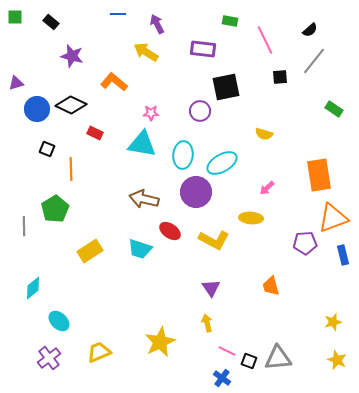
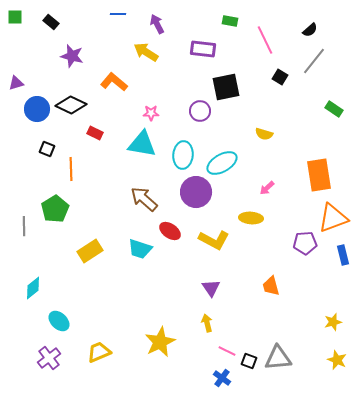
black square at (280, 77): rotated 35 degrees clockwise
brown arrow at (144, 199): rotated 28 degrees clockwise
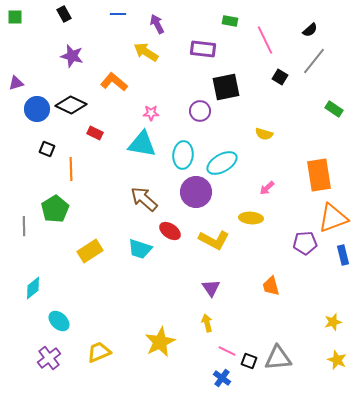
black rectangle at (51, 22): moved 13 px right, 8 px up; rotated 21 degrees clockwise
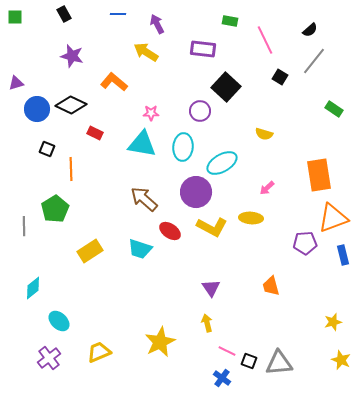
black square at (226, 87): rotated 36 degrees counterclockwise
cyan ellipse at (183, 155): moved 8 px up
yellow L-shape at (214, 240): moved 2 px left, 13 px up
gray triangle at (278, 358): moved 1 px right, 5 px down
yellow star at (337, 360): moved 4 px right
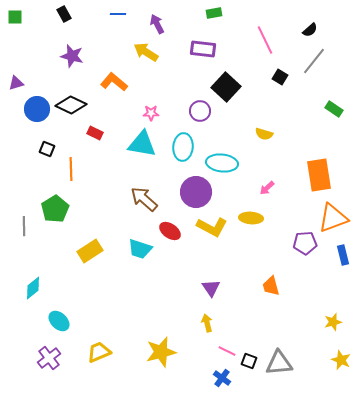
green rectangle at (230, 21): moved 16 px left, 8 px up; rotated 21 degrees counterclockwise
cyan ellipse at (222, 163): rotated 36 degrees clockwise
yellow star at (160, 342): moved 1 px right, 10 px down; rotated 12 degrees clockwise
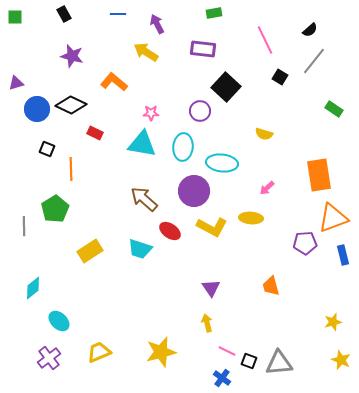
purple circle at (196, 192): moved 2 px left, 1 px up
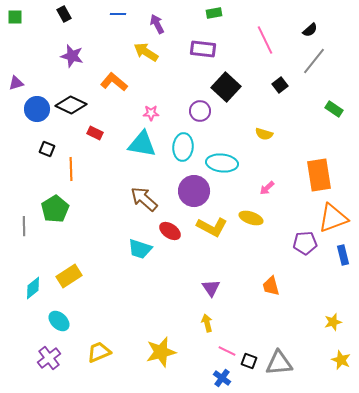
black square at (280, 77): moved 8 px down; rotated 21 degrees clockwise
yellow ellipse at (251, 218): rotated 15 degrees clockwise
yellow rectangle at (90, 251): moved 21 px left, 25 px down
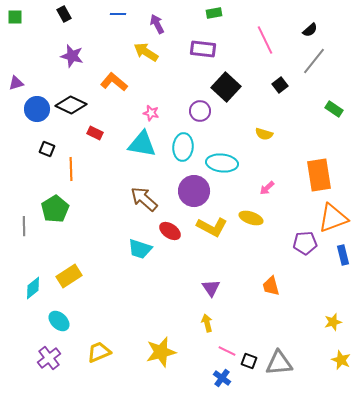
pink star at (151, 113): rotated 14 degrees clockwise
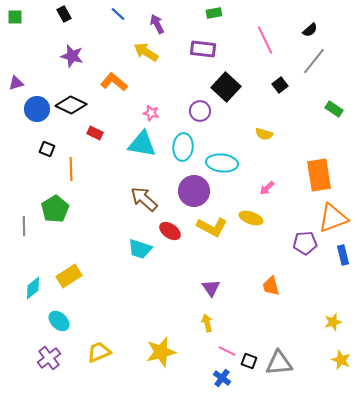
blue line at (118, 14): rotated 42 degrees clockwise
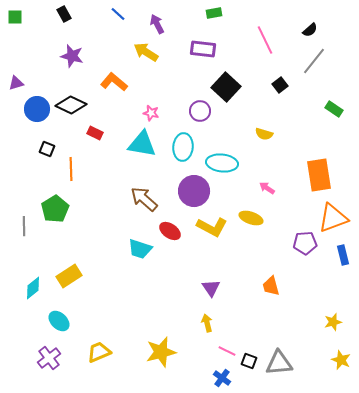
pink arrow at (267, 188): rotated 77 degrees clockwise
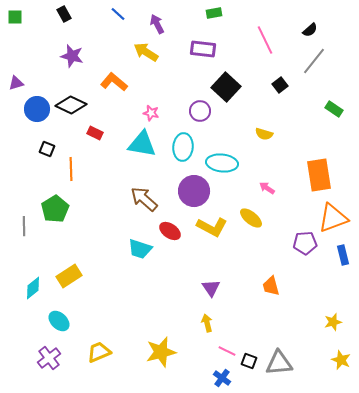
yellow ellipse at (251, 218): rotated 20 degrees clockwise
